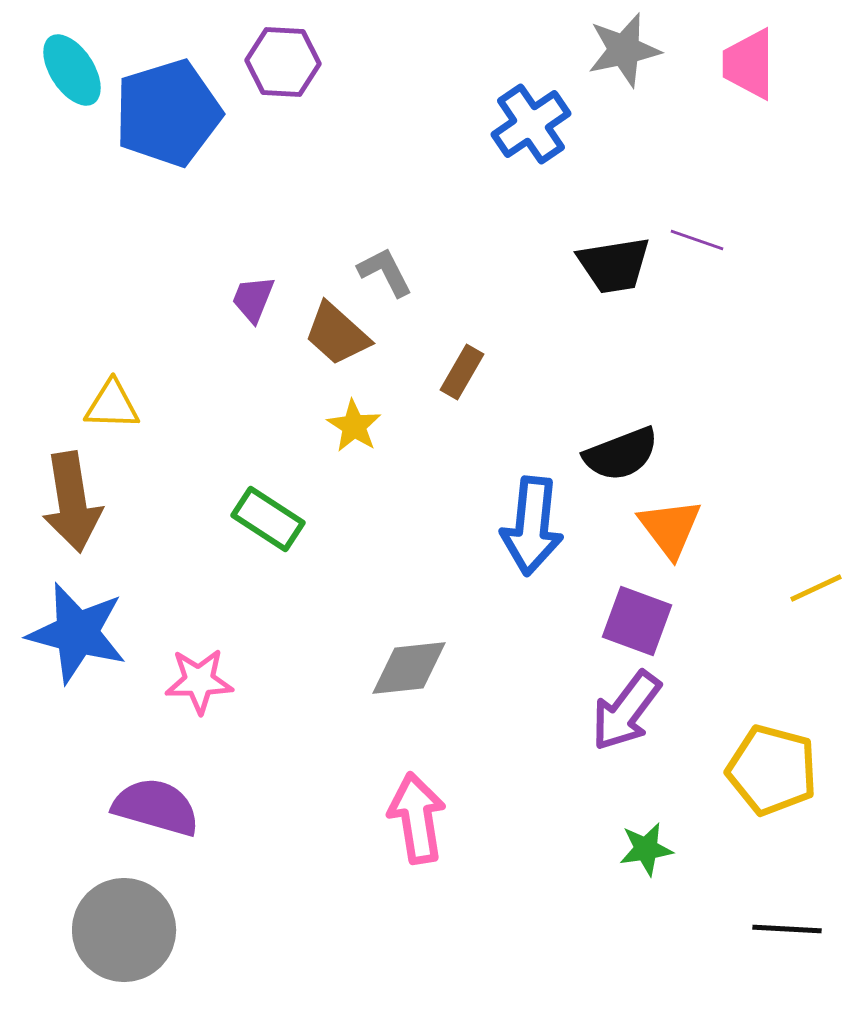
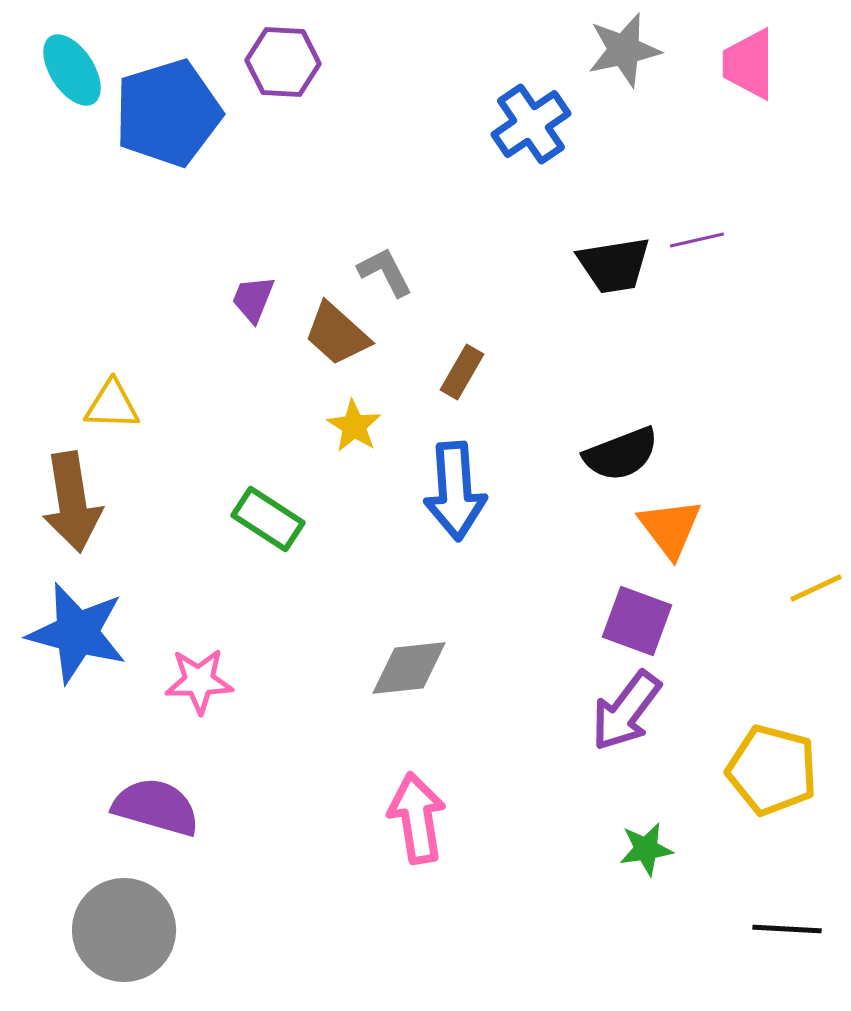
purple line: rotated 32 degrees counterclockwise
blue arrow: moved 77 px left, 35 px up; rotated 10 degrees counterclockwise
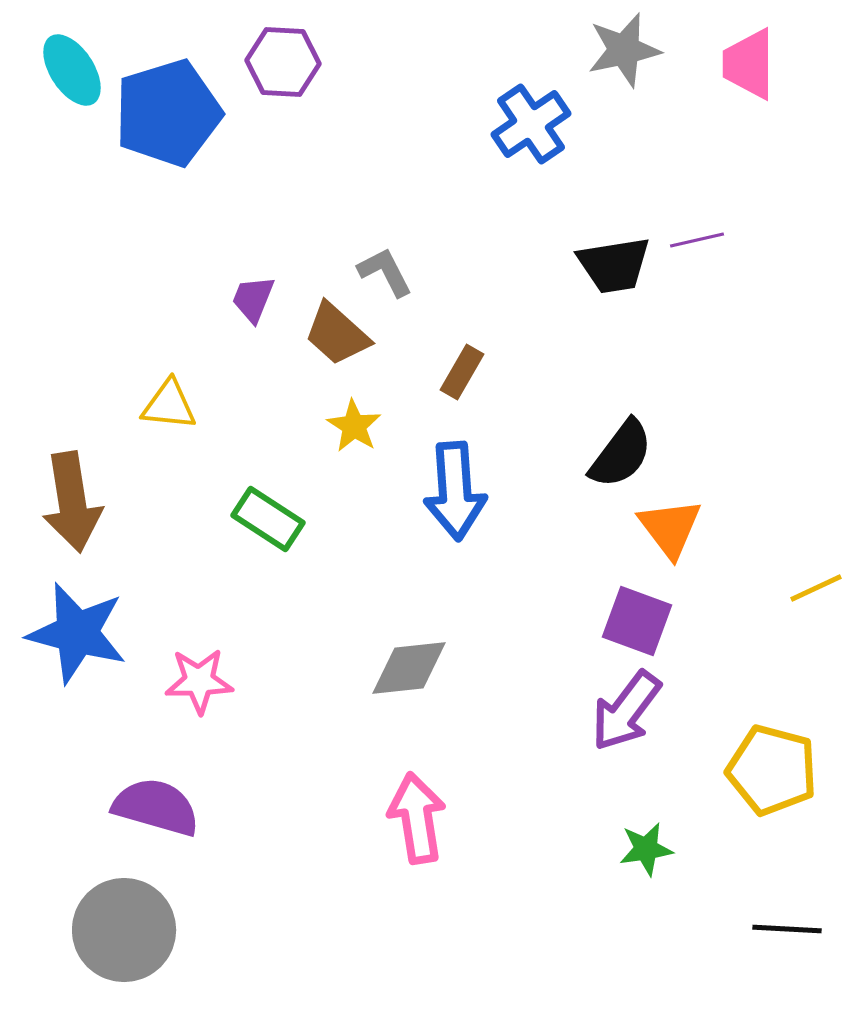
yellow triangle: moved 57 px right; rotated 4 degrees clockwise
black semicircle: rotated 32 degrees counterclockwise
